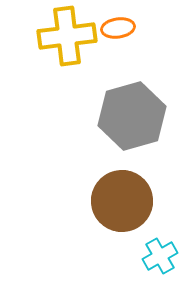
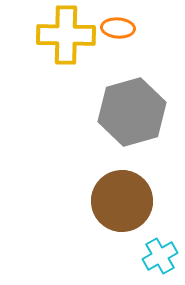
orange ellipse: rotated 12 degrees clockwise
yellow cross: moved 1 px left, 1 px up; rotated 8 degrees clockwise
gray hexagon: moved 4 px up
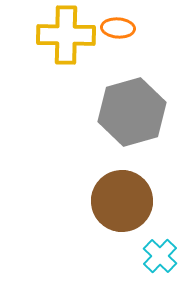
cyan cross: rotated 16 degrees counterclockwise
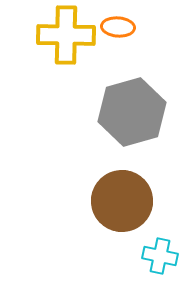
orange ellipse: moved 1 px up
cyan cross: rotated 32 degrees counterclockwise
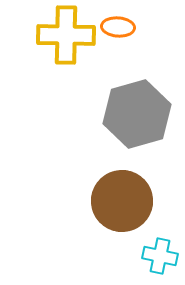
gray hexagon: moved 5 px right, 2 px down
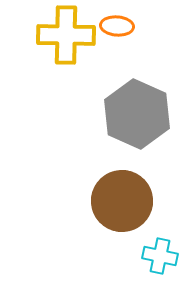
orange ellipse: moved 1 px left, 1 px up
gray hexagon: rotated 20 degrees counterclockwise
